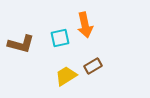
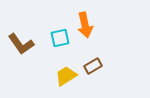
brown L-shape: rotated 40 degrees clockwise
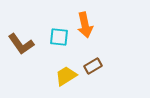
cyan square: moved 1 px left, 1 px up; rotated 18 degrees clockwise
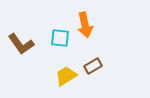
cyan square: moved 1 px right, 1 px down
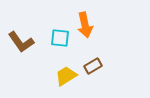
brown L-shape: moved 2 px up
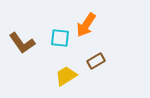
orange arrow: moved 1 px right; rotated 45 degrees clockwise
brown L-shape: moved 1 px right, 1 px down
brown rectangle: moved 3 px right, 5 px up
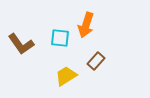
orange arrow: rotated 15 degrees counterclockwise
brown L-shape: moved 1 px left, 1 px down
brown rectangle: rotated 18 degrees counterclockwise
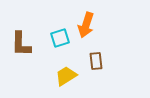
cyan square: rotated 24 degrees counterclockwise
brown L-shape: rotated 36 degrees clockwise
brown rectangle: rotated 48 degrees counterclockwise
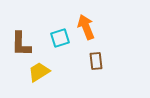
orange arrow: moved 2 px down; rotated 140 degrees clockwise
yellow trapezoid: moved 27 px left, 4 px up
